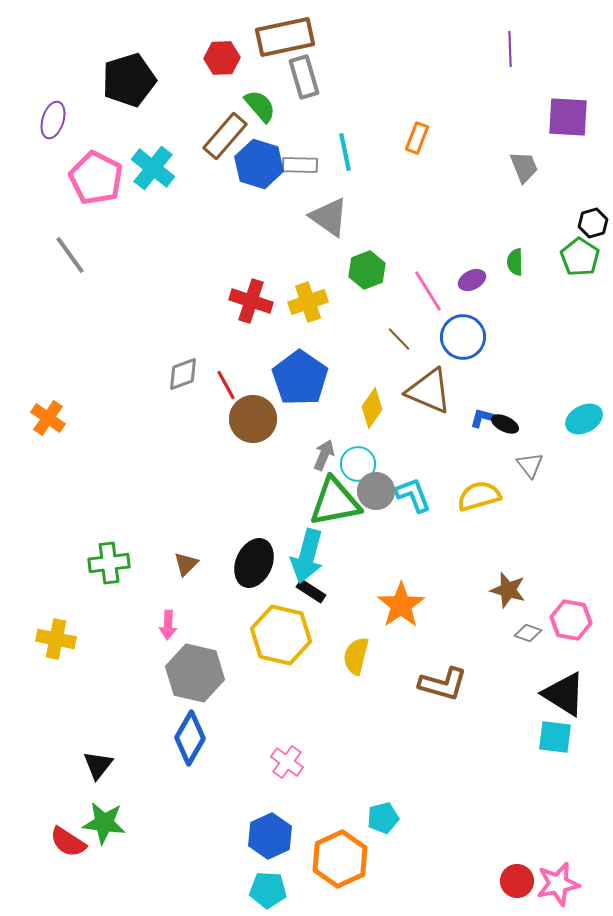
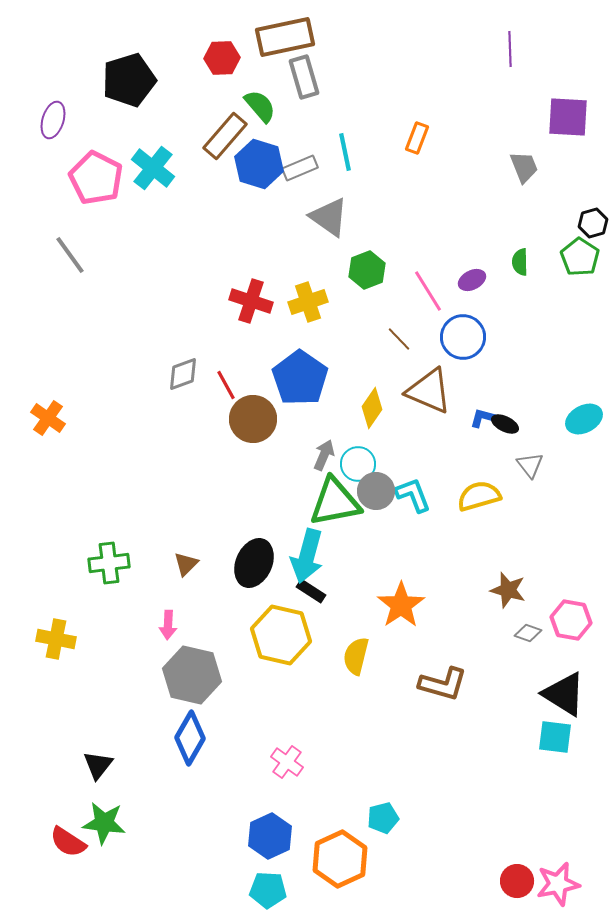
gray rectangle at (300, 165): moved 3 px down; rotated 24 degrees counterclockwise
green semicircle at (515, 262): moved 5 px right
gray hexagon at (195, 673): moved 3 px left, 2 px down
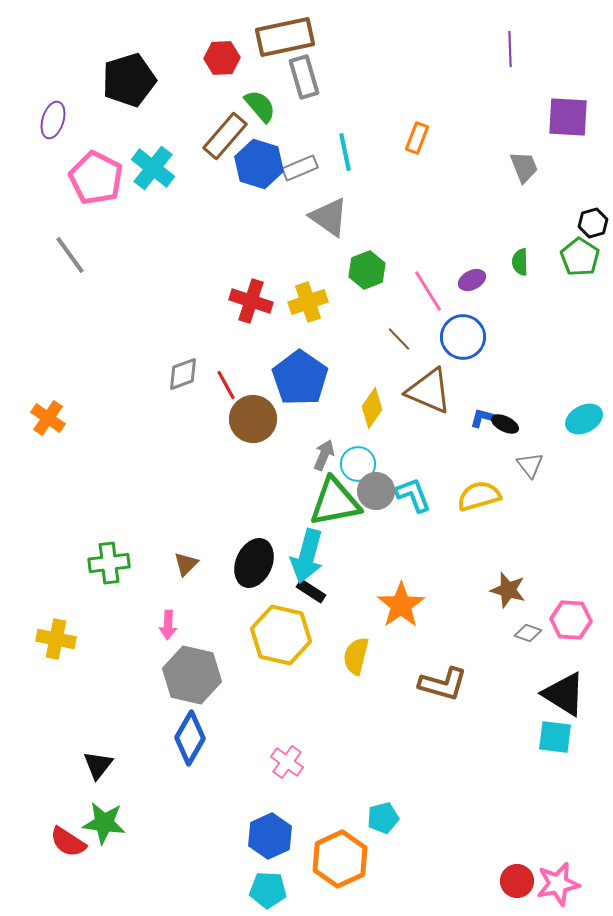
pink hexagon at (571, 620): rotated 6 degrees counterclockwise
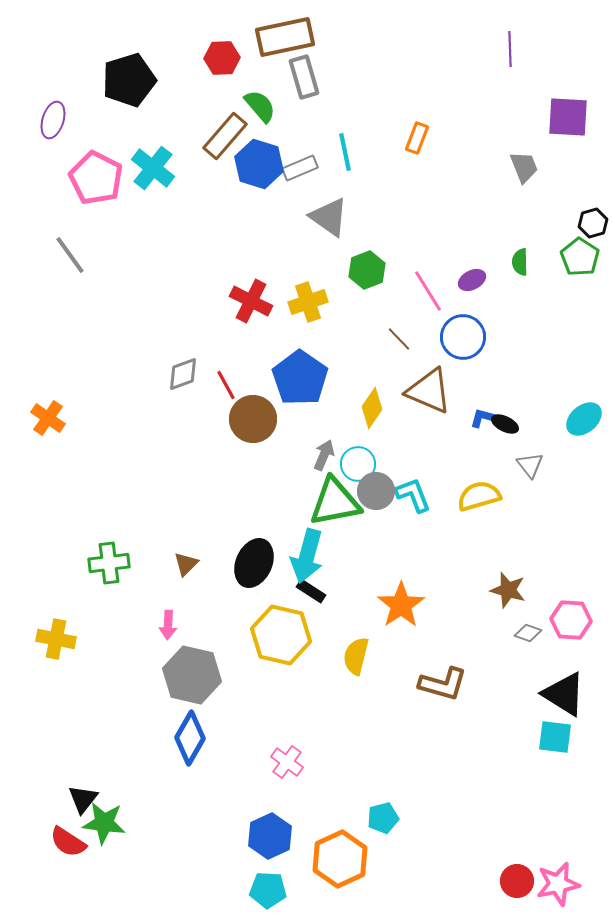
red cross at (251, 301): rotated 9 degrees clockwise
cyan ellipse at (584, 419): rotated 12 degrees counterclockwise
black triangle at (98, 765): moved 15 px left, 34 px down
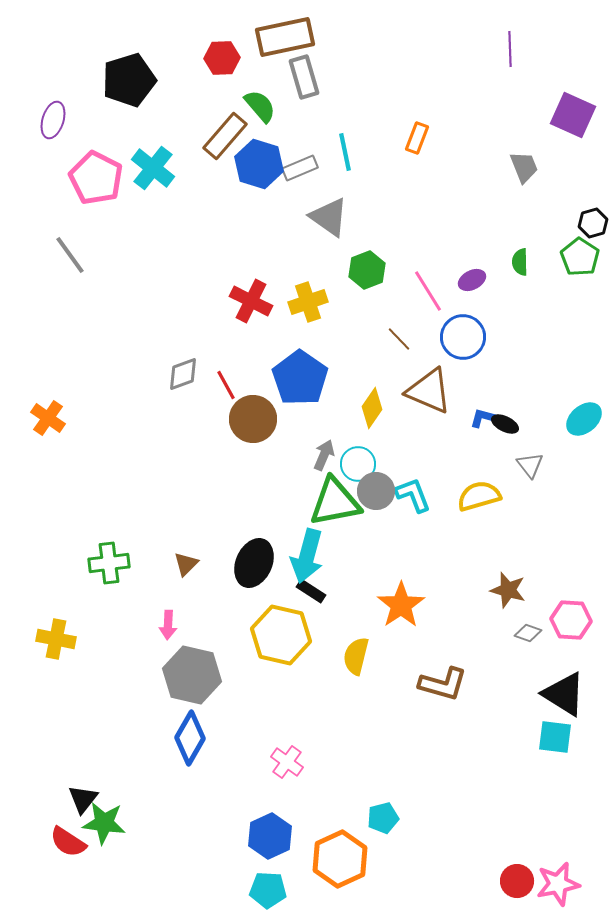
purple square at (568, 117): moved 5 px right, 2 px up; rotated 21 degrees clockwise
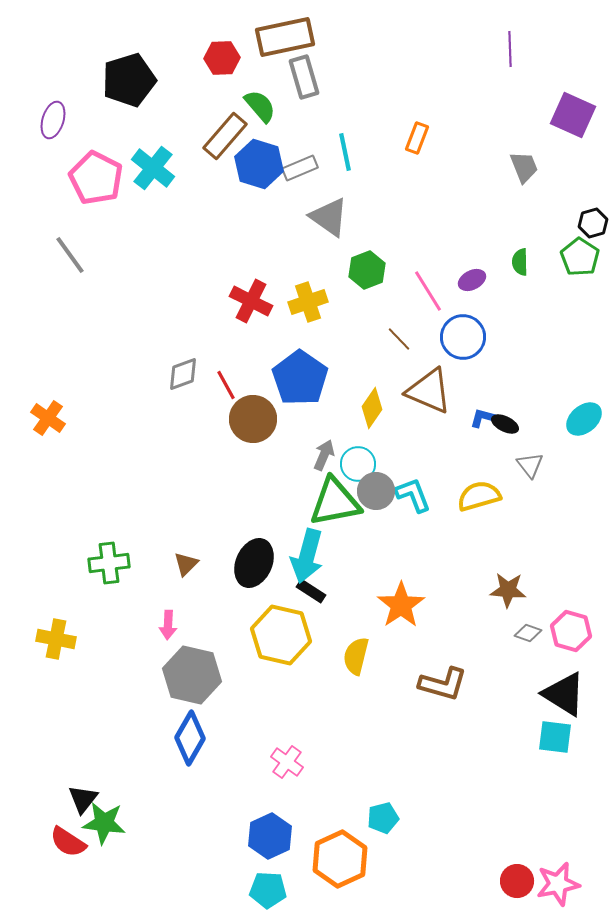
brown star at (508, 590): rotated 12 degrees counterclockwise
pink hexagon at (571, 620): moved 11 px down; rotated 12 degrees clockwise
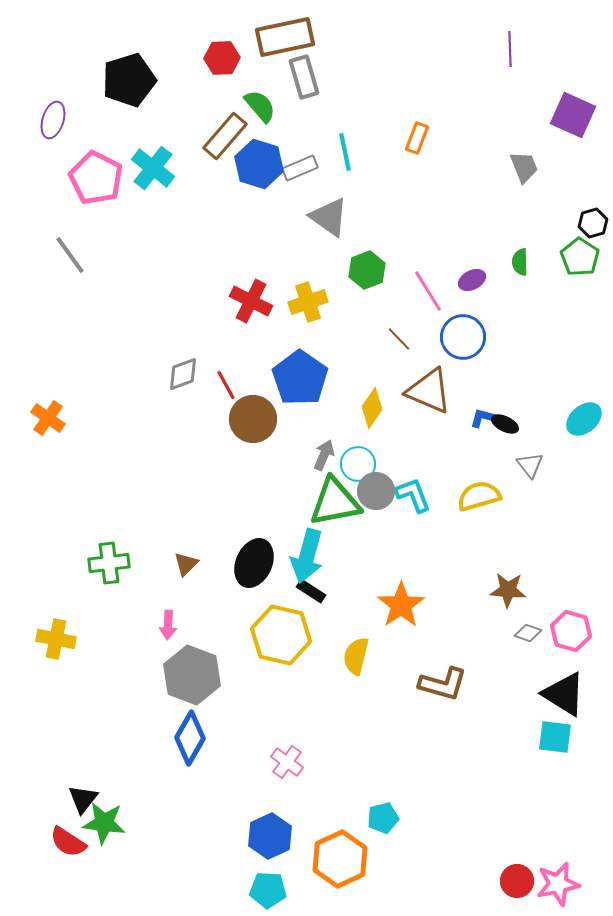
gray hexagon at (192, 675): rotated 8 degrees clockwise
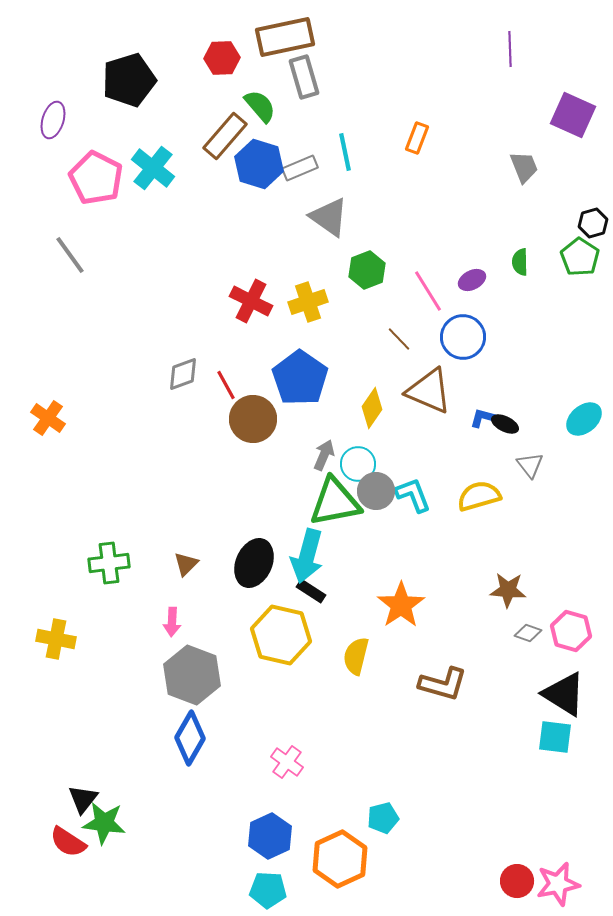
pink arrow at (168, 625): moved 4 px right, 3 px up
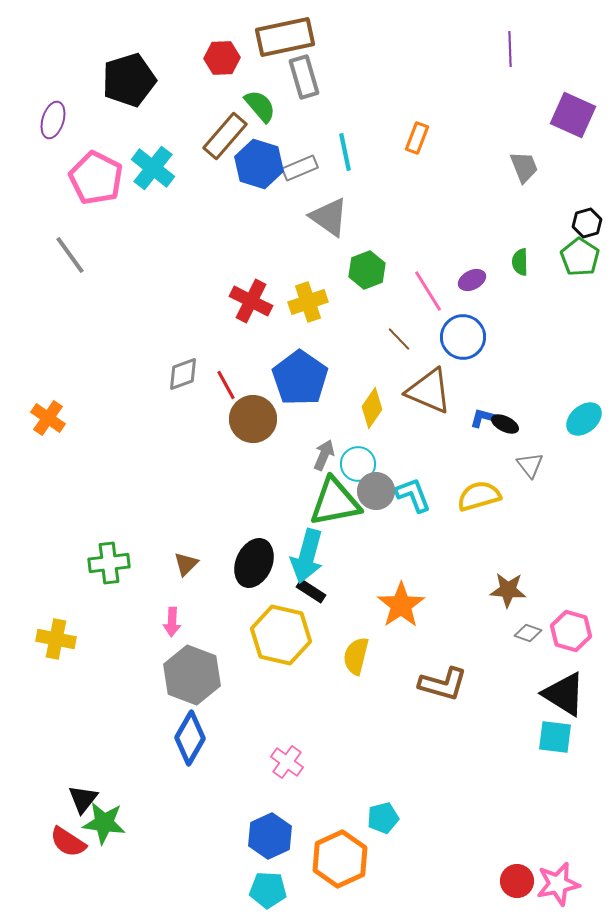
black hexagon at (593, 223): moved 6 px left
